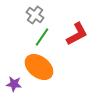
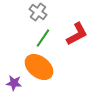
gray cross: moved 3 px right, 3 px up
green line: moved 1 px right, 1 px down
purple star: moved 1 px up
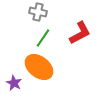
gray cross: rotated 24 degrees counterclockwise
red L-shape: moved 3 px right, 1 px up
purple star: rotated 21 degrees clockwise
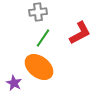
gray cross: rotated 18 degrees counterclockwise
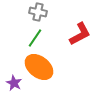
gray cross: rotated 18 degrees clockwise
red L-shape: moved 1 px down
green line: moved 8 px left
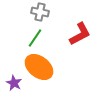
gray cross: moved 2 px right
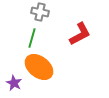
green line: moved 3 px left; rotated 18 degrees counterclockwise
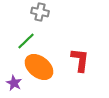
red L-shape: moved 26 px down; rotated 55 degrees counterclockwise
green line: moved 6 px left, 3 px down; rotated 30 degrees clockwise
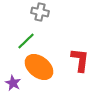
purple star: moved 1 px left
